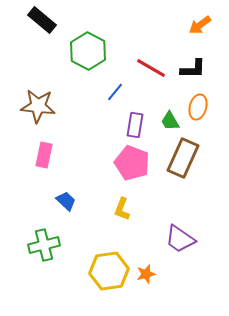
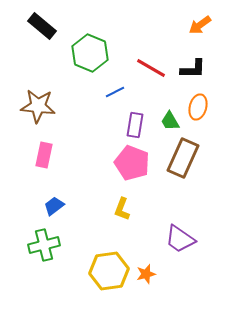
black rectangle: moved 6 px down
green hexagon: moved 2 px right, 2 px down; rotated 6 degrees counterclockwise
blue line: rotated 24 degrees clockwise
blue trapezoid: moved 12 px left, 5 px down; rotated 80 degrees counterclockwise
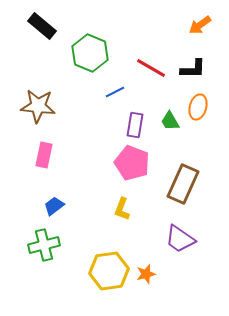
brown rectangle: moved 26 px down
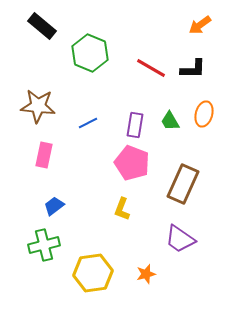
blue line: moved 27 px left, 31 px down
orange ellipse: moved 6 px right, 7 px down
yellow hexagon: moved 16 px left, 2 px down
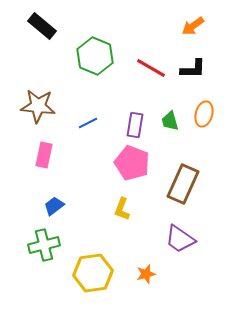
orange arrow: moved 7 px left, 1 px down
green hexagon: moved 5 px right, 3 px down
green trapezoid: rotated 15 degrees clockwise
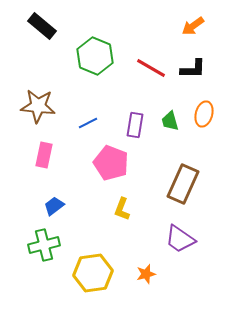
pink pentagon: moved 21 px left
